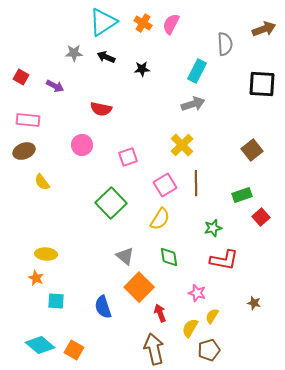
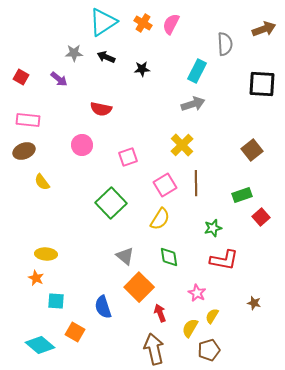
purple arrow at (55, 86): moved 4 px right, 7 px up; rotated 12 degrees clockwise
pink star at (197, 293): rotated 12 degrees clockwise
orange square at (74, 350): moved 1 px right, 18 px up
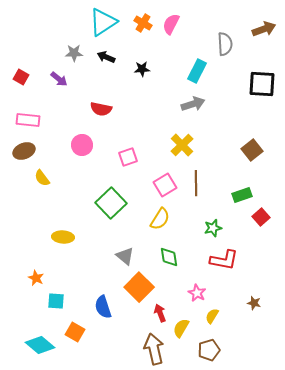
yellow semicircle at (42, 182): moved 4 px up
yellow ellipse at (46, 254): moved 17 px right, 17 px up
yellow semicircle at (190, 328): moved 9 px left
